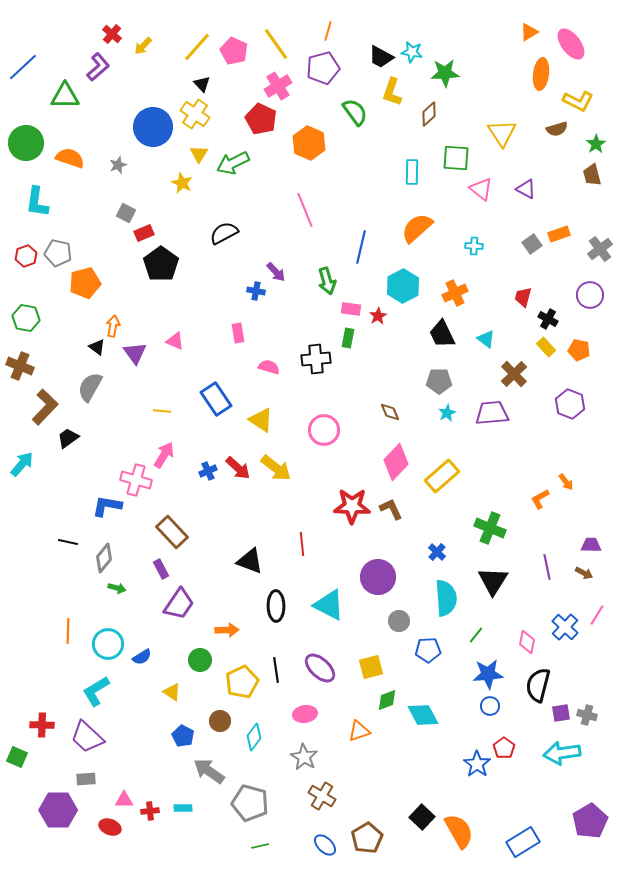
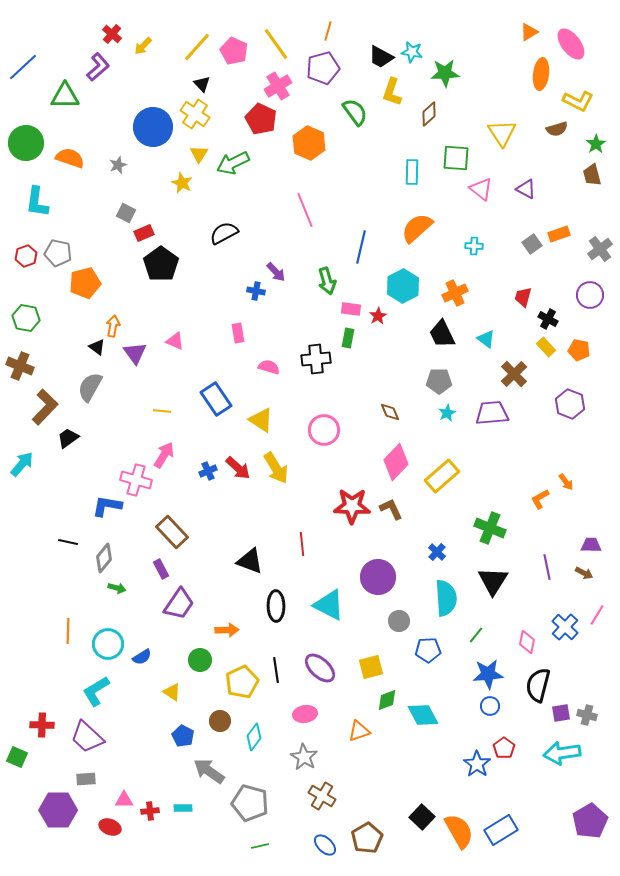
yellow arrow at (276, 468): rotated 20 degrees clockwise
blue rectangle at (523, 842): moved 22 px left, 12 px up
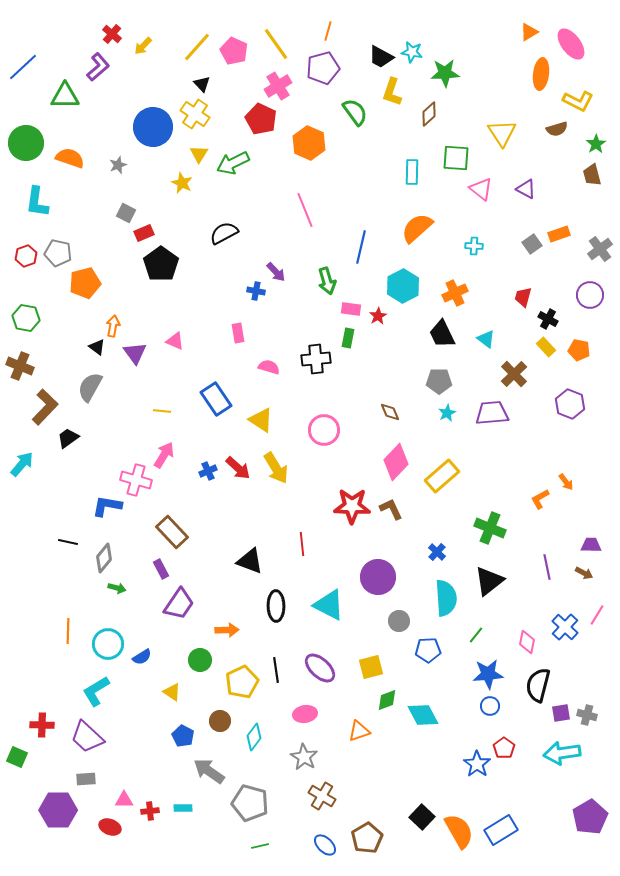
black triangle at (493, 581): moved 4 px left; rotated 20 degrees clockwise
purple pentagon at (590, 821): moved 4 px up
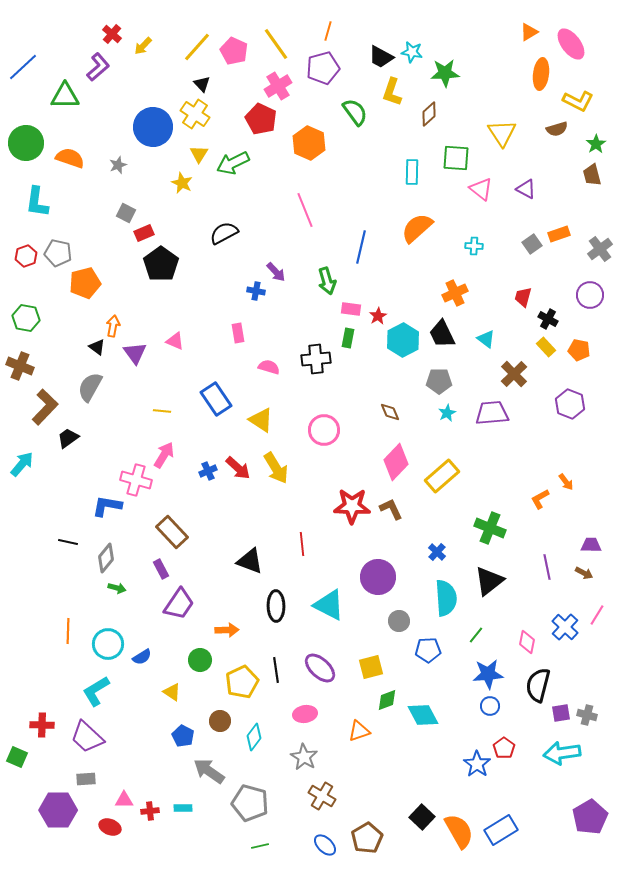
cyan hexagon at (403, 286): moved 54 px down
gray diamond at (104, 558): moved 2 px right
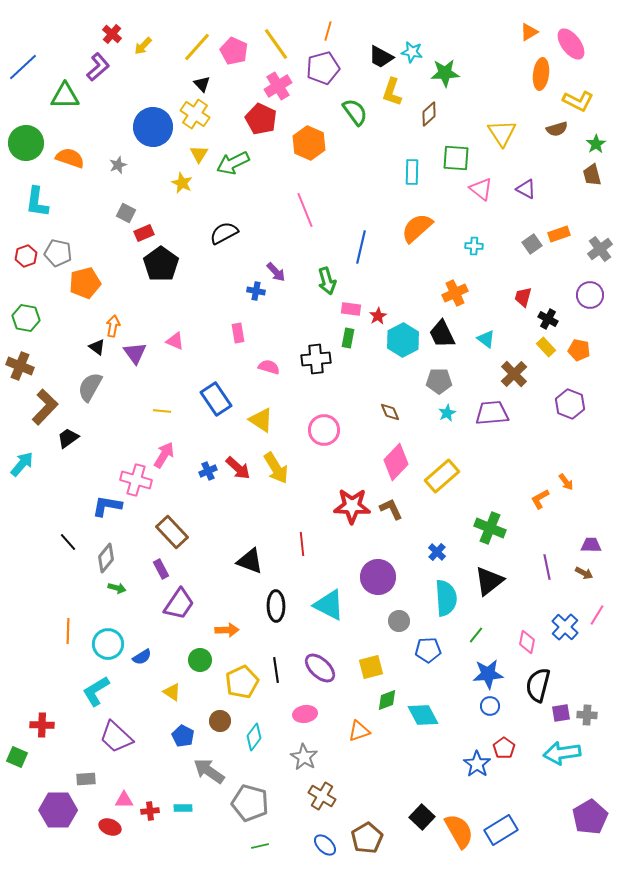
black line at (68, 542): rotated 36 degrees clockwise
gray cross at (587, 715): rotated 12 degrees counterclockwise
purple trapezoid at (87, 737): moved 29 px right
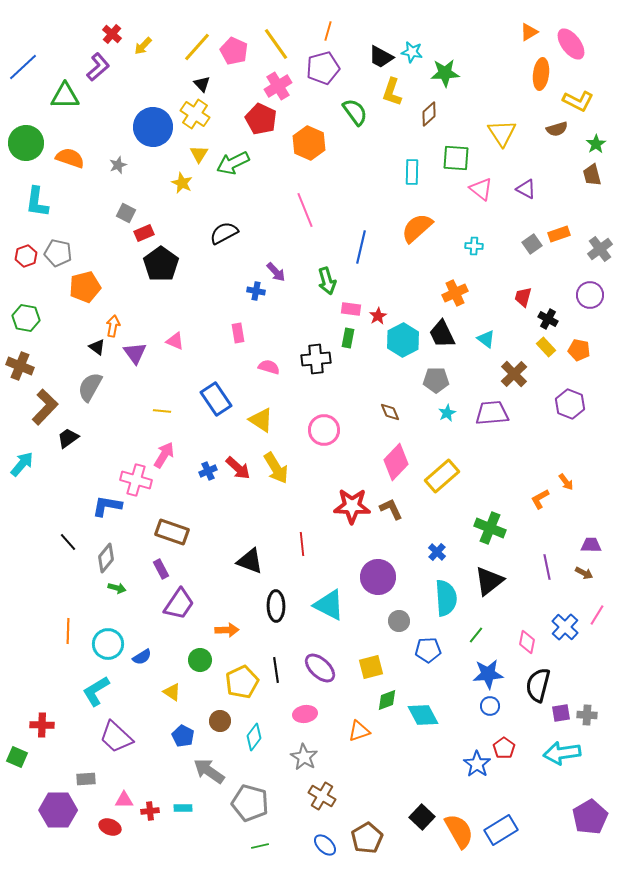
orange pentagon at (85, 283): moved 4 px down
gray pentagon at (439, 381): moved 3 px left, 1 px up
brown rectangle at (172, 532): rotated 28 degrees counterclockwise
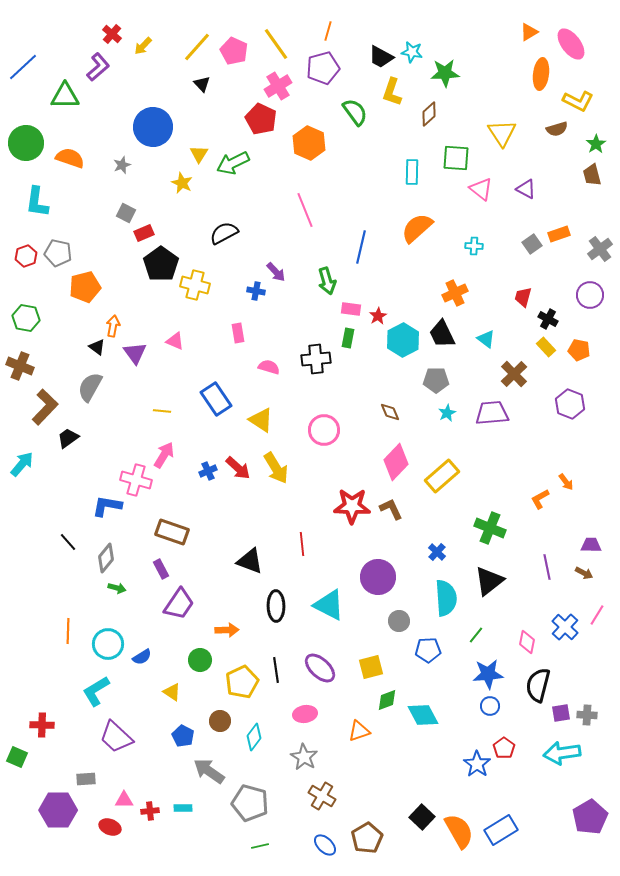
yellow cross at (195, 114): moved 171 px down; rotated 20 degrees counterclockwise
gray star at (118, 165): moved 4 px right
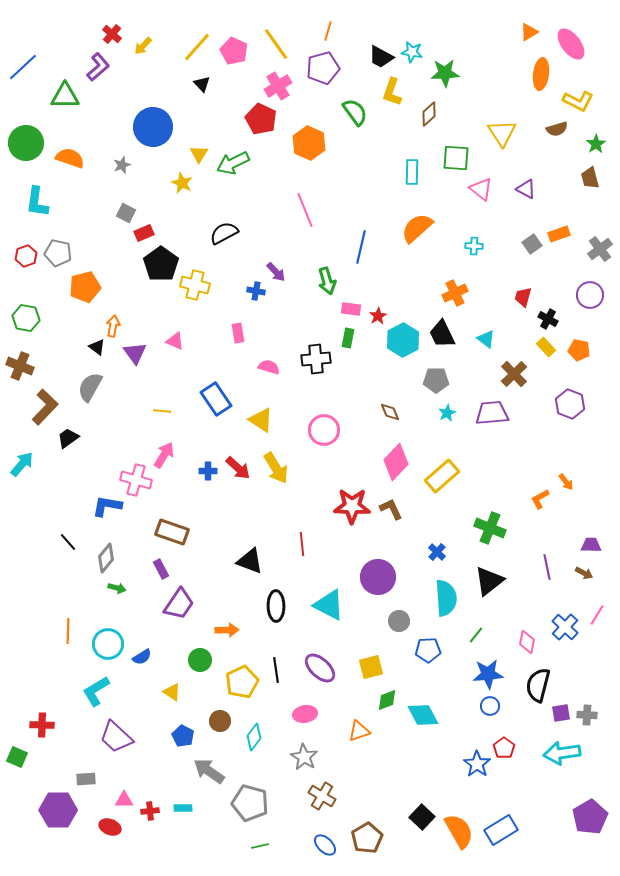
brown trapezoid at (592, 175): moved 2 px left, 3 px down
blue cross at (208, 471): rotated 24 degrees clockwise
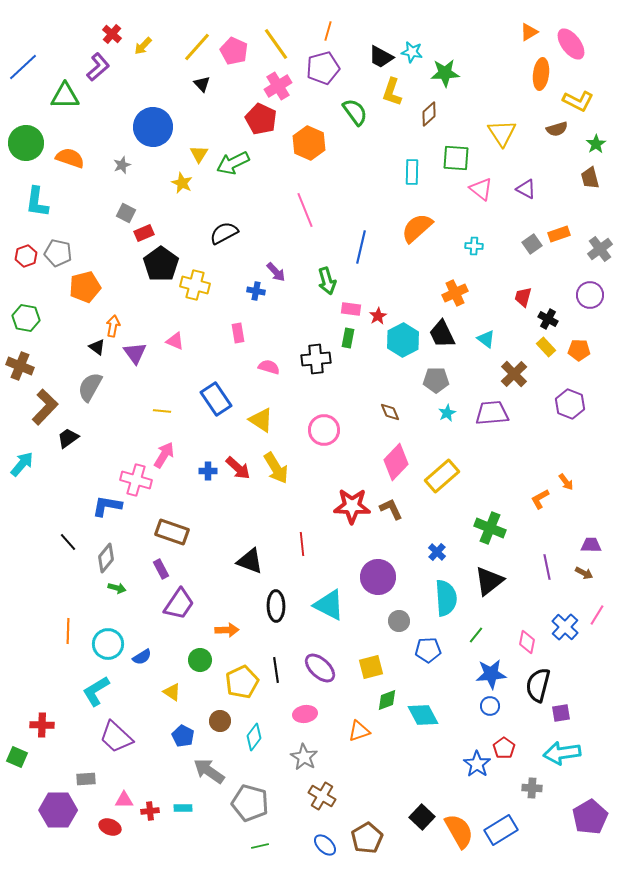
orange pentagon at (579, 350): rotated 10 degrees counterclockwise
blue star at (488, 674): moved 3 px right
gray cross at (587, 715): moved 55 px left, 73 px down
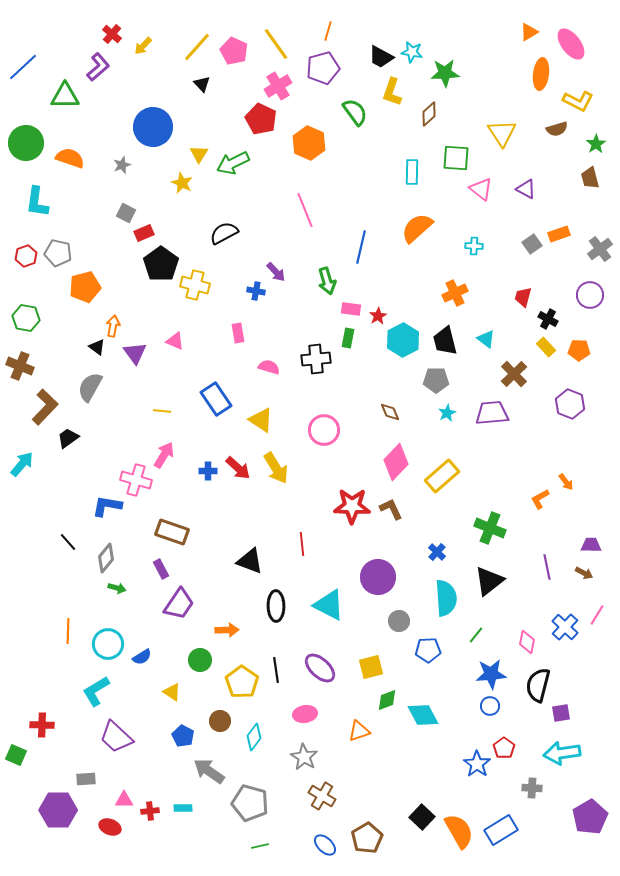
black trapezoid at (442, 334): moved 3 px right, 7 px down; rotated 12 degrees clockwise
yellow pentagon at (242, 682): rotated 12 degrees counterclockwise
green square at (17, 757): moved 1 px left, 2 px up
